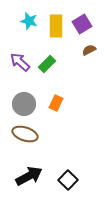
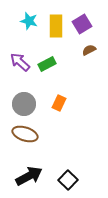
green rectangle: rotated 18 degrees clockwise
orange rectangle: moved 3 px right
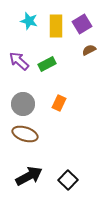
purple arrow: moved 1 px left, 1 px up
gray circle: moved 1 px left
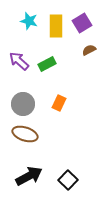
purple square: moved 1 px up
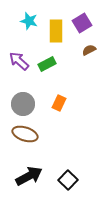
yellow rectangle: moved 5 px down
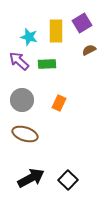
cyan star: moved 16 px down
green rectangle: rotated 24 degrees clockwise
gray circle: moved 1 px left, 4 px up
black arrow: moved 2 px right, 2 px down
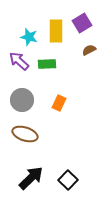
black arrow: rotated 16 degrees counterclockwise
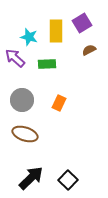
purple arrow: moved 4 px left, 3 px up
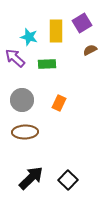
brown semicircle: moved 1 px right
brown ellipse: moved 2 px up; rotated 20 degrees counterclockwise
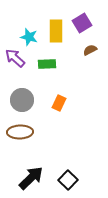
brown ellipse: moved 5 px left
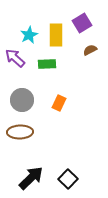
yellow rectangle: moved 4 px down
cyan star: moved 2 px up; rotated 30 degrees clockwise
black square: moved 1 px up
